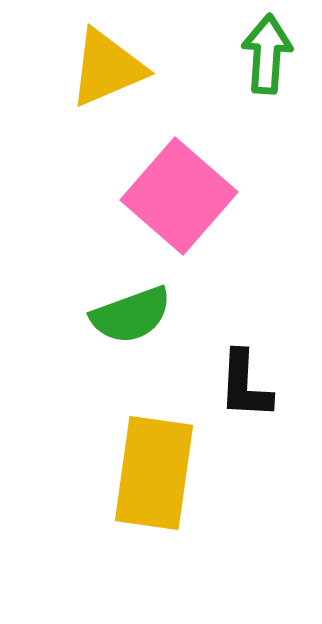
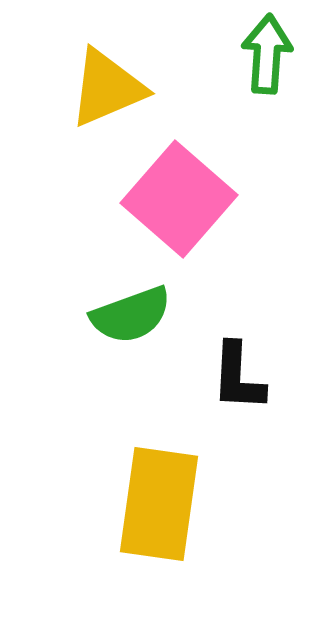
yellow triangle: moved 20 px down
pink square: moved 3 px down
black L-shape: moved 7 px left, 8 px up
yellow rectangle: moved 5 px right, 31 px down
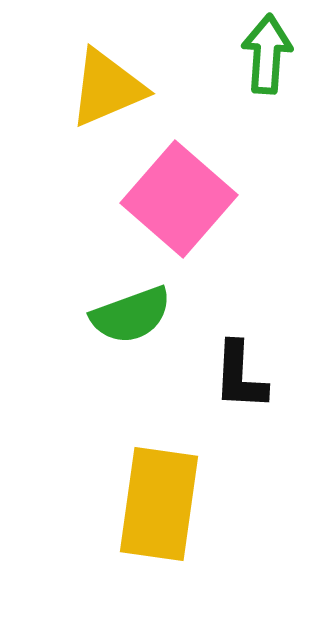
black L-shape: moved 2 px right, 1 px up
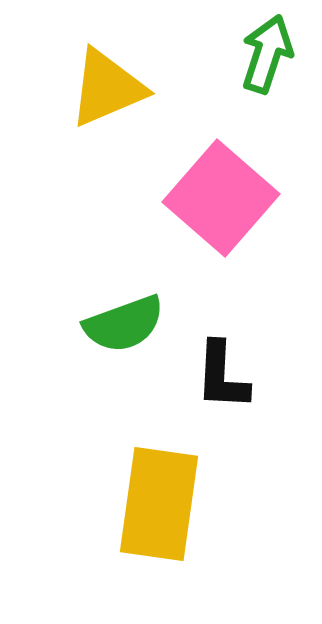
green arrow: rotated 14 degrees clockwise
pink square: moved 42 px right, 1 px up
green semicircle: moved 7 px left, 9 px down
black L-shape: moved 18 px left
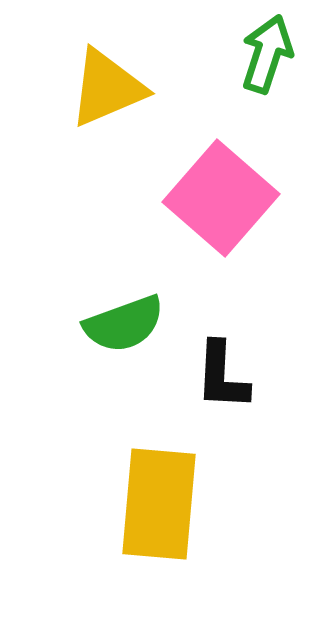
yellow rectangle: rotated 3 degrees counterclockwise
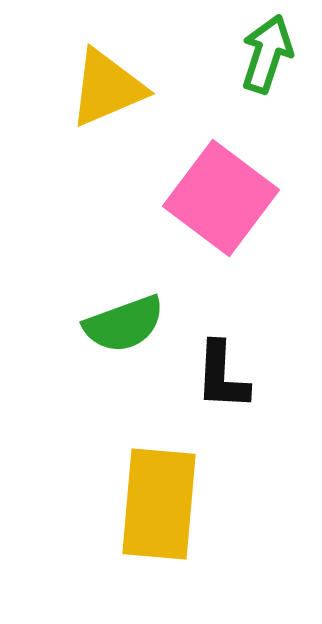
pink square: rotated 4 degrees counterclockwise
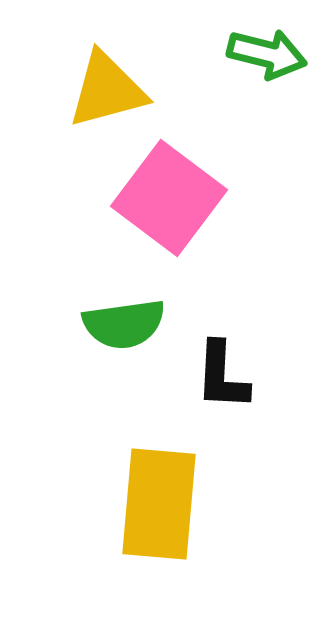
green arrow: rotated 86 degrees clockwise
yellow triangle: moved 2 px down; rotated 8 degrees clockwise
pink square: moved 52 px left
green semicircle: rotated 12 degrees clockwise
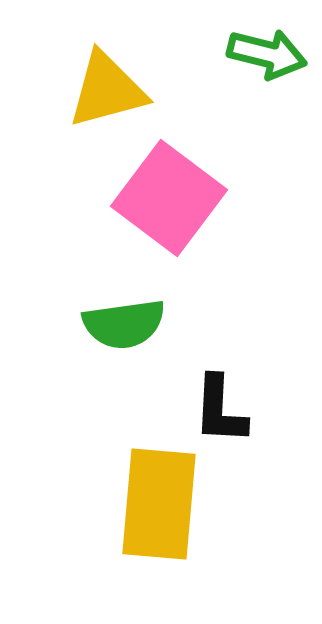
black L-shape: moved 2 px left, 34 px down
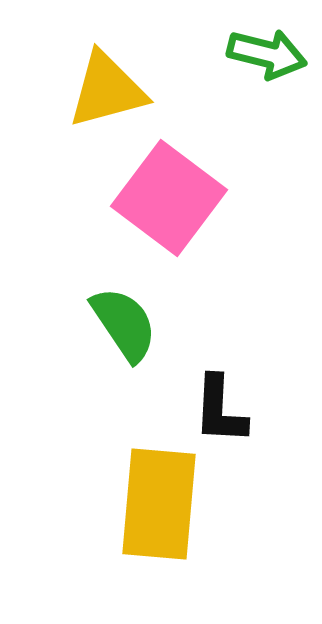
green semicircle: rotated 116 degrees counterclockwise
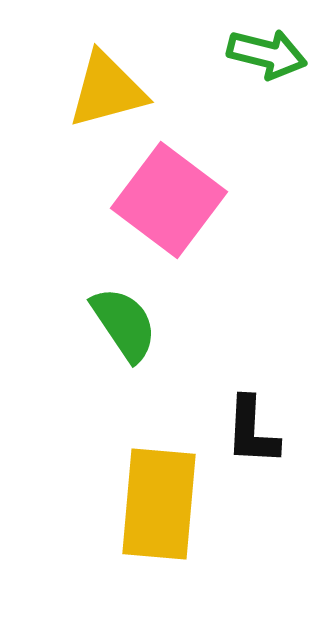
pink square: moved 2 px down
black L-shape: moved 32 px right, 21 px down
